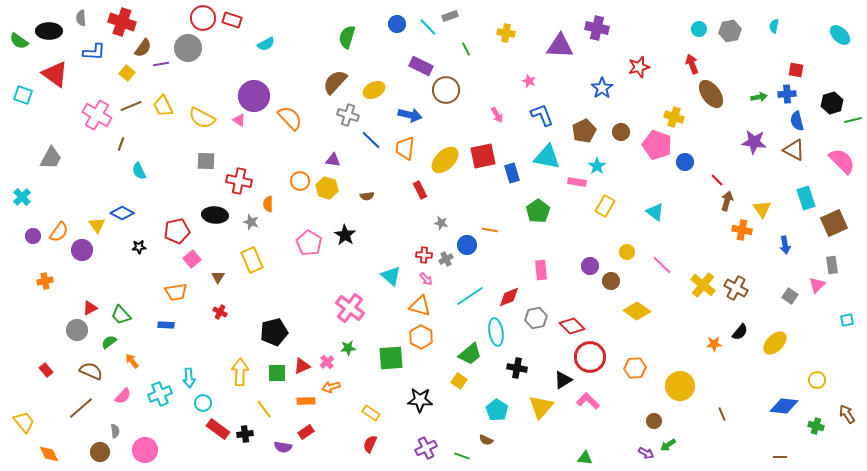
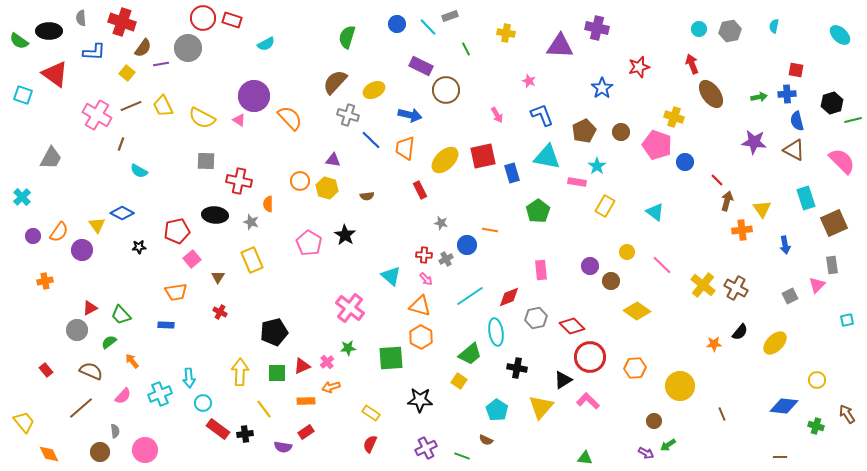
cyan semicircle at (139, 171): rotated 36 degrees counterclockwise
orange cross at (742, 230): rotated 18 degrees counterclockwise
gray square at (790, 296): rotated 28 degrees clockwise
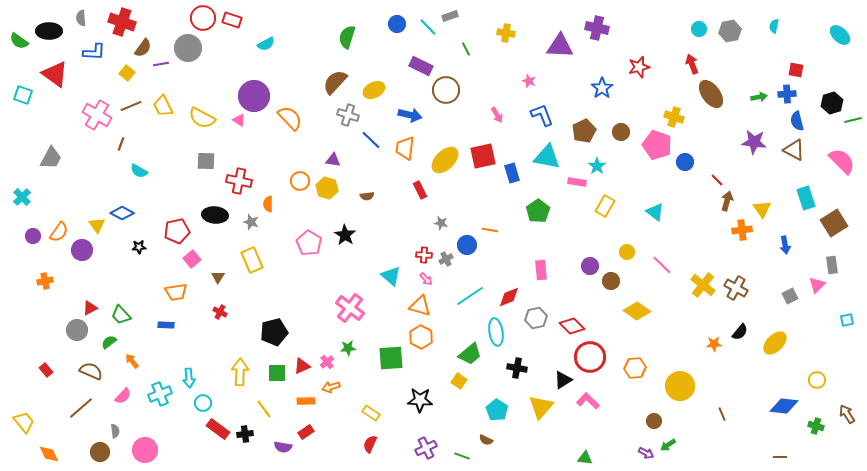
brown square at (834, 223): rotated 8 degrees counterclockwise
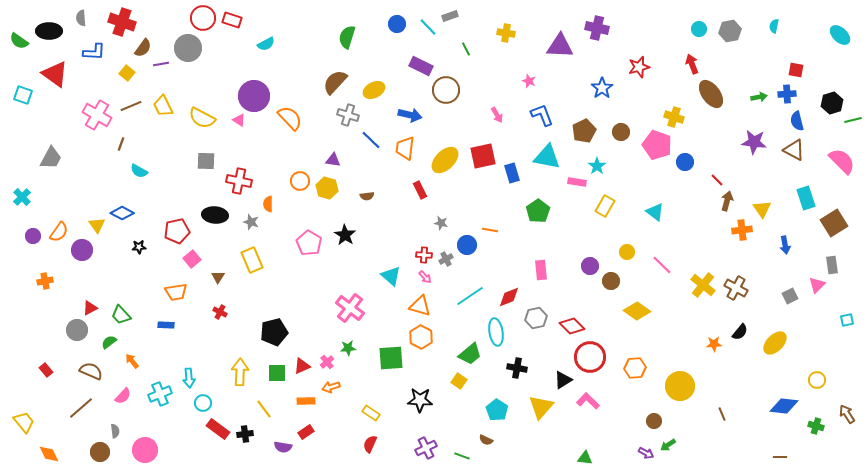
pink arrow at (426, 279): moved 1 px left, 2 px up
